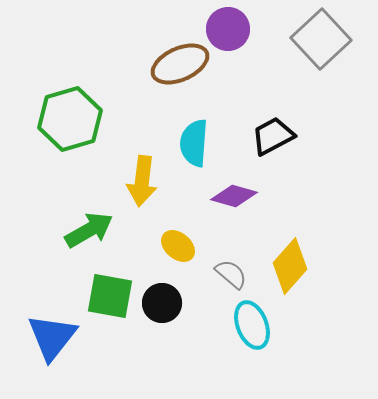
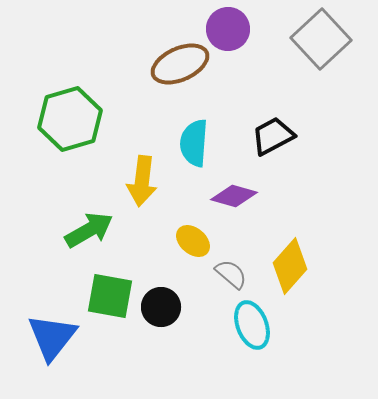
yellow ellipse: moved 15 px right, 5 px up
black circle: moved 1 px left, 4 px down
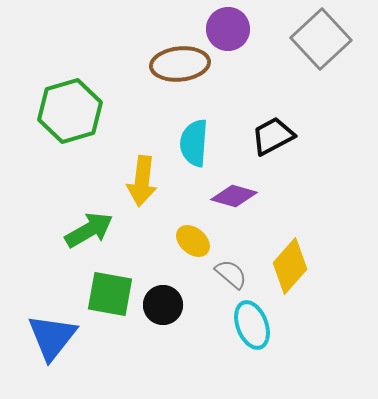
brown ellipse: rotated 18 degrees clockwise
green hexagon: moved 8 px up
green square: moved 2 px up
black circle: moved 2 px right, 2 px up
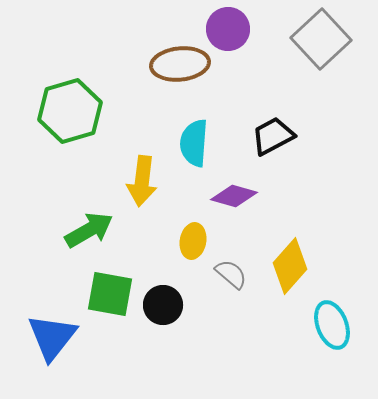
yellow ellipse: rotated 60 degrees clockwise
cyan ellipse: moved 80 px right
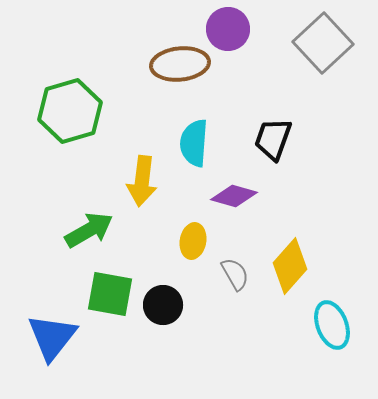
gray square: moved 2 px right, 4 px down
black trapezoid: moved 3 px down; rotated 42 degrees counterclockwise
gray semicircle: moved 4 px right; rotated 20 degrees clockwise
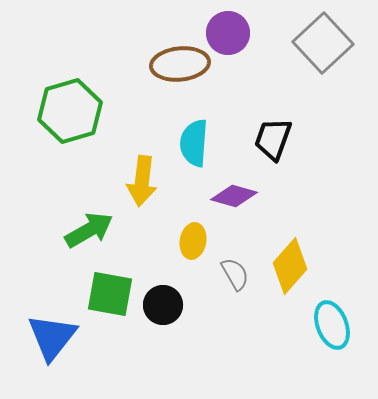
purple circle: moved 4 px down
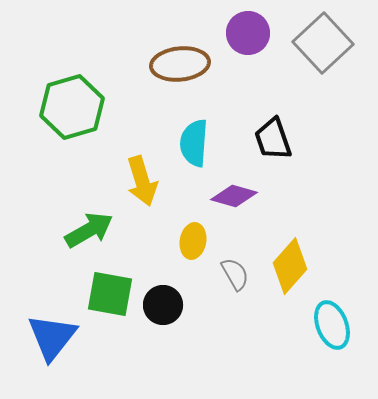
purple circle: moved 20 px right
green hexagon: moved 2 px right, 4 px up
black trapezoid: rotated 39 degrees counterclockwise
yellow arrow: rotated 24 degrees counterclockwise
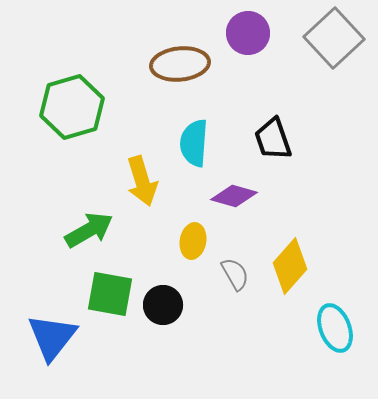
gray square: moved 11 px right, 5 px up
cyan ellipse: moved 3 px right, 3 px down
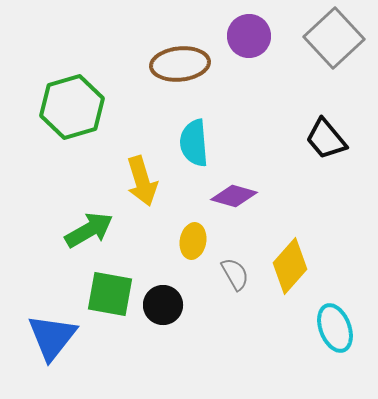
purple circle: moved 1 px right, 3 px down
black trapezoid: moved 53 px right; rotated 21 degrees counterclockwise
cyan semicircle: rotated 9 degrees counterclockwise
